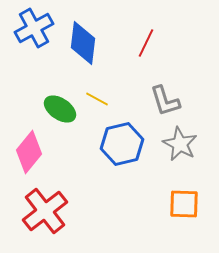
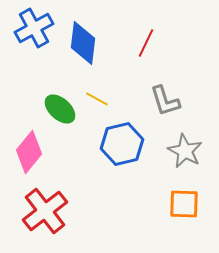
green ellipse: rotated 8 degrees clockwise
gray star: moved 5 px right, 7 px down
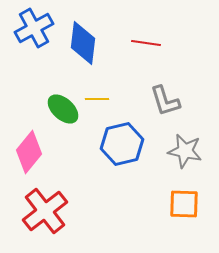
red line: rotated 72 degrees clockwise
yellow line: rotated 30 degrees counterclockwise
green ellipse: moved 3 px right
gray star: rotated 16 degrees counterclockwise
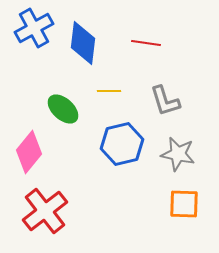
yellow line: moved 12 px right, 8 px up
gray star: moved 7 px left, 3 px down
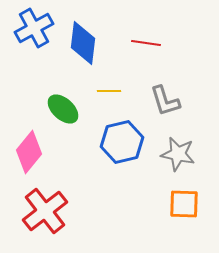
blue hexagon: moved 2 px up
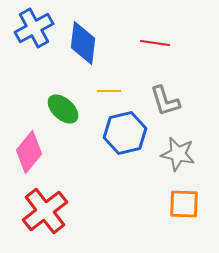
red line: moved 9 px right
blue hexagon: moved 3 px right, 9 px up
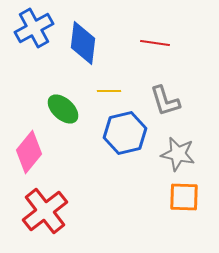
orange square: moved 7 px up
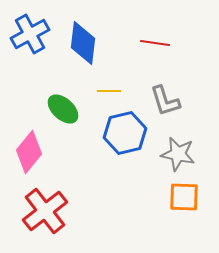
blue cross: moved 4 px left, 6 px down
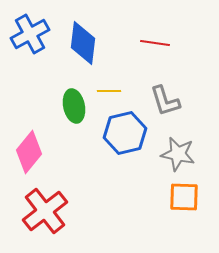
green ellipse: moved 11 px right, 3 px up; rotated 36 degrees clockwise
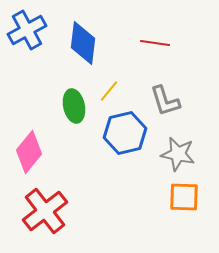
blue cross: moved 3 px left, 4 px up
yellow line: rotated 50 degrees counterclockwise
